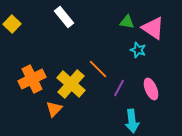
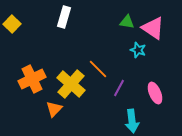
white rectangle: rotated 55 degrees clockwise
pink ellipse: moved 4 px right, 4 px down
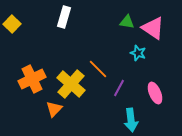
cyan star: moved 3 px down
cyan arrow: moved 1 px left, 1 px up
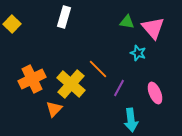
pink triangle: rotated 15 degrees clockwise
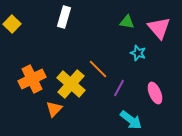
pink triangle: moved 6 px right
cyan arrow: rotated 45 degrees counterclockwise
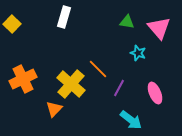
orange cross: moved 9 px left
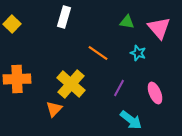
orange line: moved 16 px up; rotated 10 degrees counterclockwise
orange cross: moved 6 px left; rotated 24 degrees clockwise
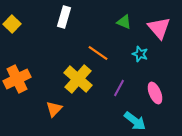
green triangle: moved 3 px left; rotated 14 degrees clockwise
cyan star: moved 2 px right, 1 px down
orange cross: rotated 24 degrees counterclockwise
yellow cross: moved 7 px right, 5 px up
cyan arrow: moved 4 px right, 1 px down
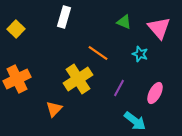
yellow square: moved 4 px right, 5 px down
yellow cross: rotated 16 degrees clockwise
pink ellipse: rotated 50 degrees clockwise
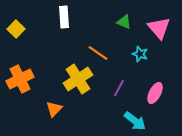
white rectangle: rotated 20 degrees counterclockwise
orange cross: moved 3 px right
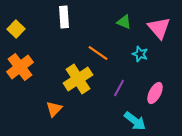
orange cross: moved 12 px up; rotated 12 degrees counterclockwise
